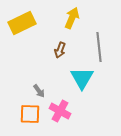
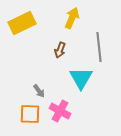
cyan triangle: moved 1 px left
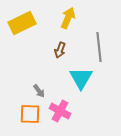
yellow arrow: moved 4 px left
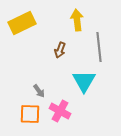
yellow arrow: moved 9 px right, 2 px down; rotated 30 degrees counterclockwise
cyan triangle: moved 3 px right, 3 px down
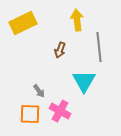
yellow rectangle: moved 1 px right
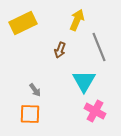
yellow arrow: rotated 30 degrees clockwise
gray line: rotated 16 degrees counterclockwise
gray arrow: moved 4 px left, 1 px up
pink cross: moved 35 px right
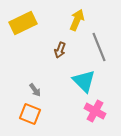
cyan triangle: rotated 15 degrees counterclockwise
orange square: rotated 20 degrees clockwise
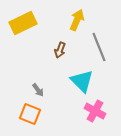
cyan triangle: moved 2 px left
gray arrow: moved 3 px right
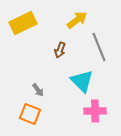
yellow arrow: rotated 30 degrees clockwise
pink cross: rotated 30 degrees counterclockwise
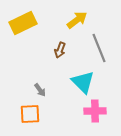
gray line: moved 1 px down
cyan triangle: moved 1 px right, 1 px down
gray arrow: moved 2 px right
orange square: rotated 25 degrees counterclockwise
